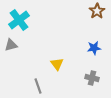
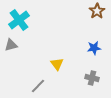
gray line: rotated 63 degrees clockwise
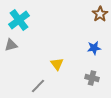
brown star: moved 3 px right, 3 px down
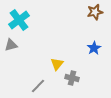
brown star: moved 5 px left, 2 px up; rotated 21 degrees clockwise
blue star: rotated 24 degrees counterclockwise
yellow triangle: rotated 16 degrees clockwise
gray cross: moved 20 px left
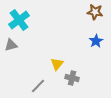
brown star: rotated 21 degrees clockwise
blue star: moved 2 px right, 7 px up
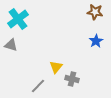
cyan cross: moved 1 px left, 1 px up
gray triangle: rotated 32 degrees clockwise
yellow triangle: moved 1 px left, 3 px down
gray cross: moved 1 px down
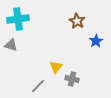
brown star: moved 18 px left, 9 px down; rotated 21 degrees clockwise
cyan cross: rotated 30 degrees clockwise
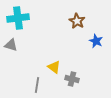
cyan cross: moved 1 px up
blue star: rotated 16 degrees counterclockwise
yellow triangle: moved 2 px left; rotated 32 degrees counterclockwise
gray line: moved 1 px left, 1 px up; rotated 35 degrees counterclockwise
